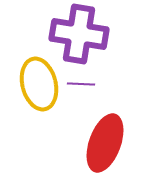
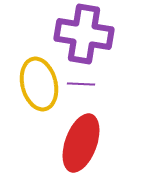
purple cross: moved 5 px right
red ellipse: moved 24 px left
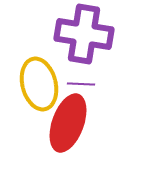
red ellipse: moved 13 px left, 20 px up
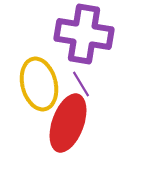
purple line: rotated 56 degrees clockwise
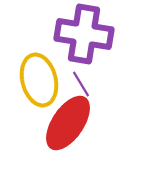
yellow ellipse: moved 4 px up
red ellipse: rotated 14 degrees clockwise
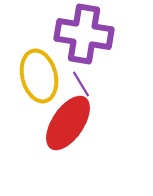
yellow ellipse: moved 4 px up
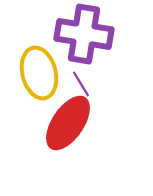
yellow ellipse: moved 3 px up
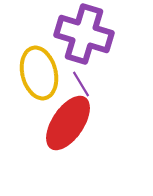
purple cross: rotated 8 degrees clockwise
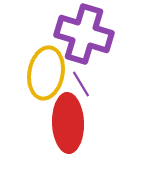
yellow ellipse: moved 7 px right; rotated 24 degrees clockwise
red ellipse: rotated 36 degrees counterclockwise
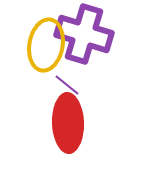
yellow ellipse: moved 28 px up
purple line: moved 14 px left, 1 px down; rotated 20 degrees counterclockwise
